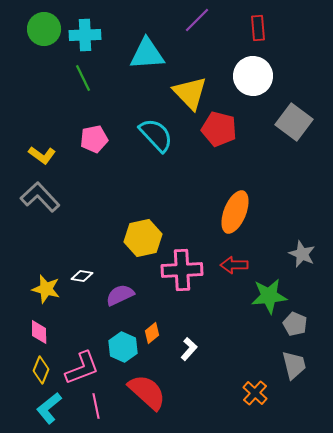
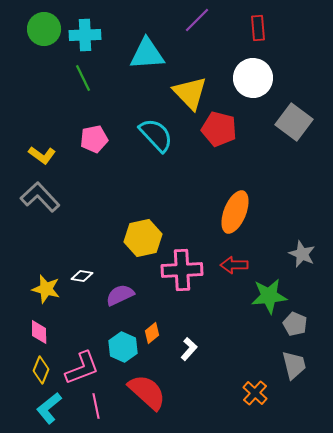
white circle: moved 2 px down
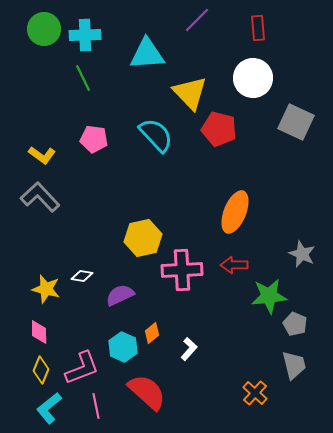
gray square: moved 2 px right; rotated 12 degrees counterclockwise
pink pentagon: rotated 20 degrees clockwise
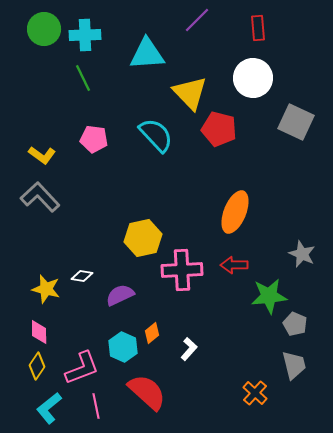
yellow diamond: moved 4 px left, 4 px up; rotated 12 degrees clockwise
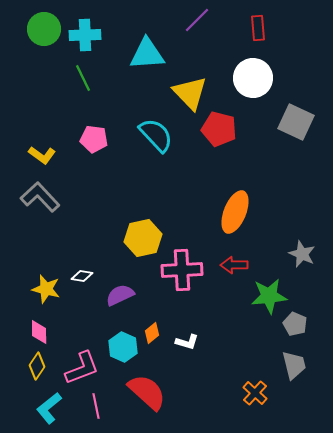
white L-shape: moved 2 px left, 7 px up; rotated 65 degrees clockwise
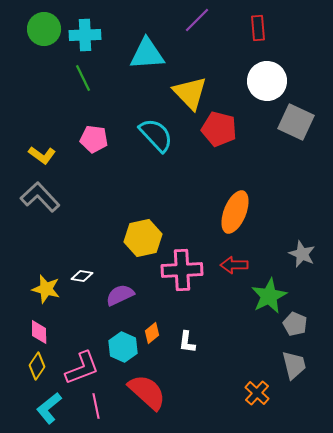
white circle: moved 14 px right, 3 px down
green star: rotated 21 degrees counterclockwise
white L-shape: rotated 80 degrees clockwise
orange cross: moved 2 px right
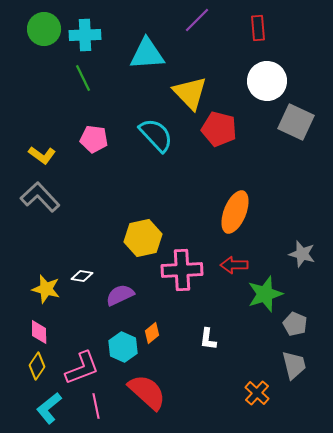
gray star: rotated 8 degrees counterclockwise
green star: moved 4 px left, 2 px up; rotated 9 degrees clockwise
white L-shape: moved 21 px right, 3 px up
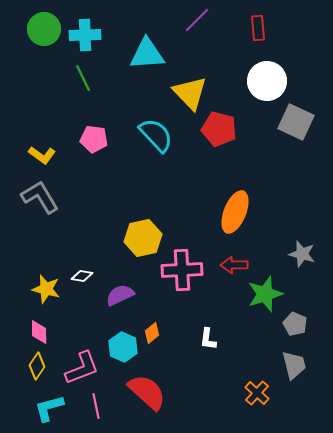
gray L-shape: rotated 12 degrees clockwise
cyan L-shape: rotated 24 degrees clockwise
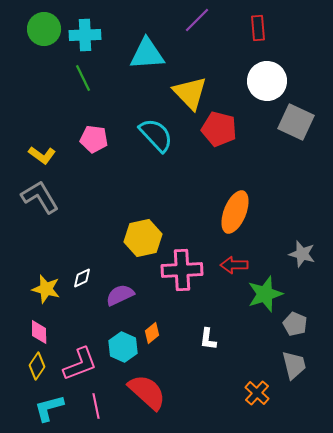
white diamond: moved 2 px down; rotated 35 degrees counterclockwise
pink L-shape: moved 2 px left, 4 px up
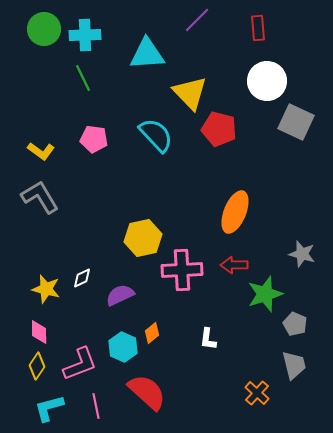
yellow L-shape: moved 1 px left, 4 px up
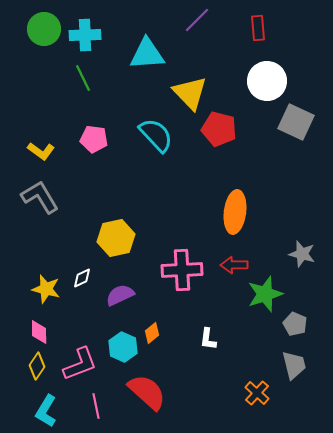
orange ellipse: rotated 15 degrees counterclockwise
yellow hexagon: moved 27 px left
cyan L-shape: moved 3 px left, 3 px down; rotated 44 degrees counterclockwise
